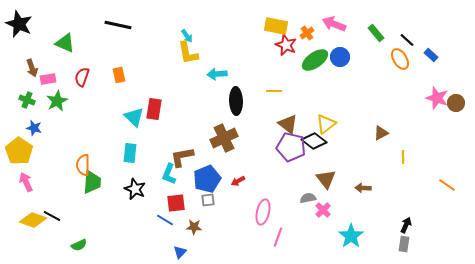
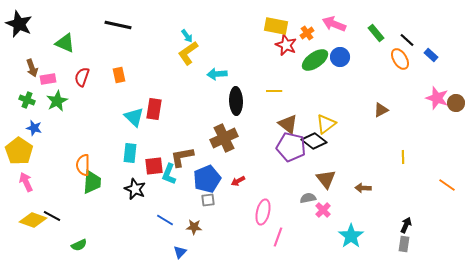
yellow L-shape at (188, 53): rotated 65 degrees clockwise
brown triangle at (381, 133): moved 23 px up
red square at (176, 203): moved 22 px left, 37 px up
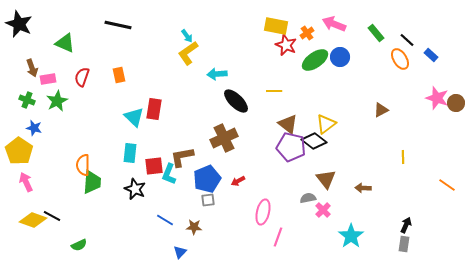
black ellipse at (236, 101): rotated 44 degrees counterclockwise
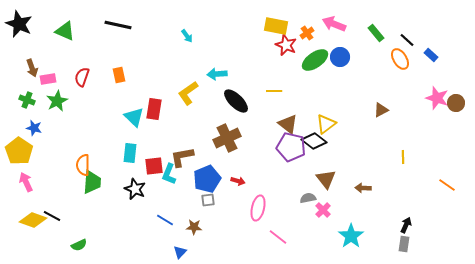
green triangle at (65, 43): moved 12 px up
yellow L-shape at (188, 53): moved 40 px down
brown cross at (224, 138): moved 3 px right
red arrow at (238, 181): rotated 136 degrees counterclockwise
pink ellipse at (263, 212): moved 5 px left, 4 px up
pink line at (278, 237): rotated 72 degrees counterclockwise
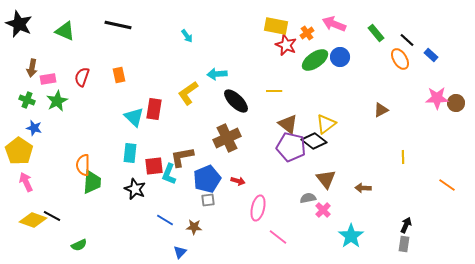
brown arrow at (32, 68): rotated 30 degrees clockwise
pink star at (437, 98): rotated 20 degrees counterclockwise
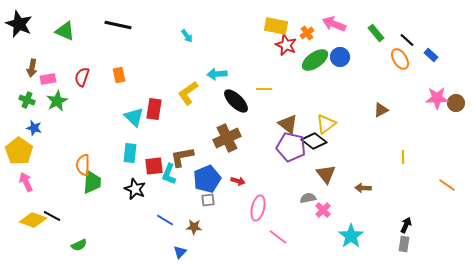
yellow line at (274, 91): moved 10 px left, 2 px up
brown triangle at (326, 179): moved 5 px up
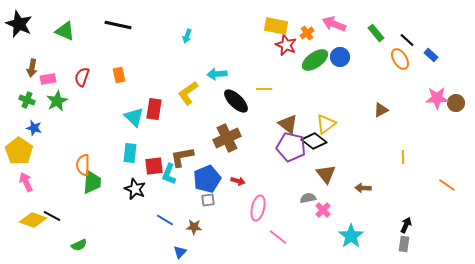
cyan arrow at (187, 36): rotated 56 degrees clockwise
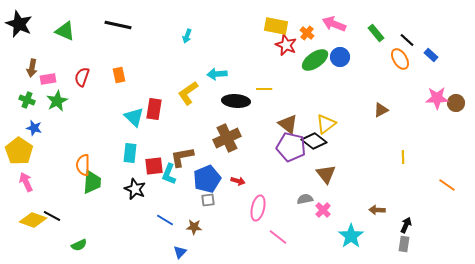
orange cross at (307, 33): rotated 16 degrees counterclockwise
black ellipse at (236, 101): rotated 40 degrees counterclockwise
brown arrow at (363, 188): moved 14 px right, 22 px down
gray semicircle at (308, 198): moved 3 px left, 1 px down
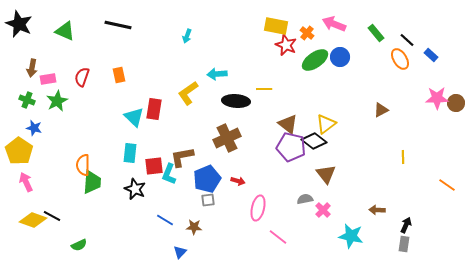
cyan star at (351, 236): rotated 25 degrees counterclockwise
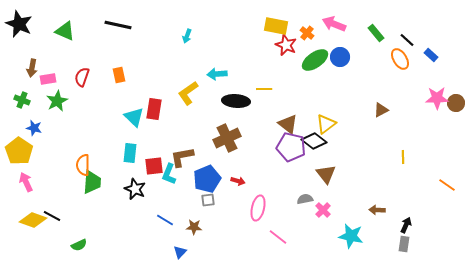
green cross at (27, 100): moved 5 px left
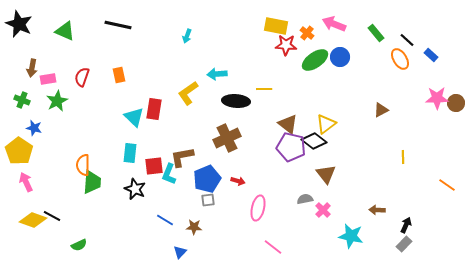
red star at (286, 45): rotated 20 degrees counterclockwise
pink line at (278, 237): moved 5 px left, 10 px down
gray rectangle at (404, 244): rotated 35 degrees clockwise
